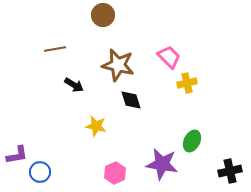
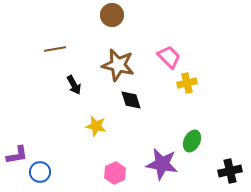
brown circle: moved 9 px right
black arrow: rotated 30 degrees clockwise
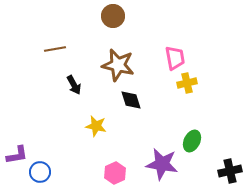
brown circle: moved 1 px right, 1 px down
pink trapezoid: moved 6 px right, 1 px down; rotated 35 degrees clockwise
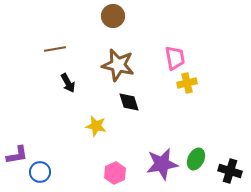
black arrow: moved 6 px left, 2 px up
black diamond: moved 2 px left, 2 px down
green ellipse: moved 4 px right, 18 px down
purple star: rotated 20 degrees counterclockwise
black cross: rotated 30 degrees clockwise
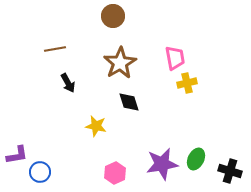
brown star: moved 2 px right, 2 px up; rotated 28 degrees clockwise
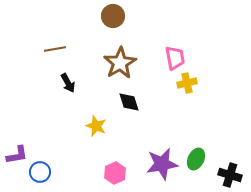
yellow star: rotated 10 degrees clockwise
black cross: moved 4 px down
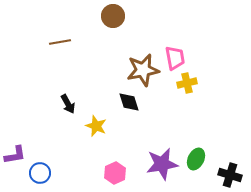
brown line: moved 5 px right, 7 px up
brown star: moved 23 px right, 7 px down; rotated 20 degrees clockwise
black arrow: moved 21 px down
purple L-shape: moved 2 px left
blue circle: moved 1 px down
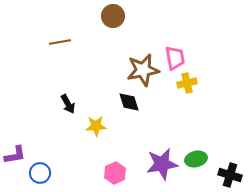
yellow star: rotated 25 degrees counterclockwise
green ellipse: rotated 50 degrees clockwise
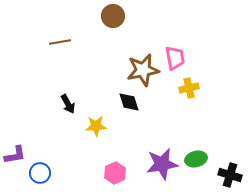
yellow cross: moved 2 px right, 5 px down
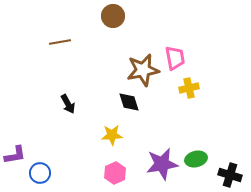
yellow star: moved 16 px right, 9 px down
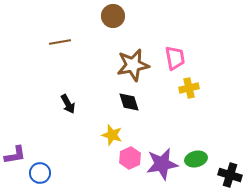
brown star: moved 10 px left, 5 px up
yellow star: rotated 20 degrees clockwise
pink hexagon: moved 15 px right, 15 px up
